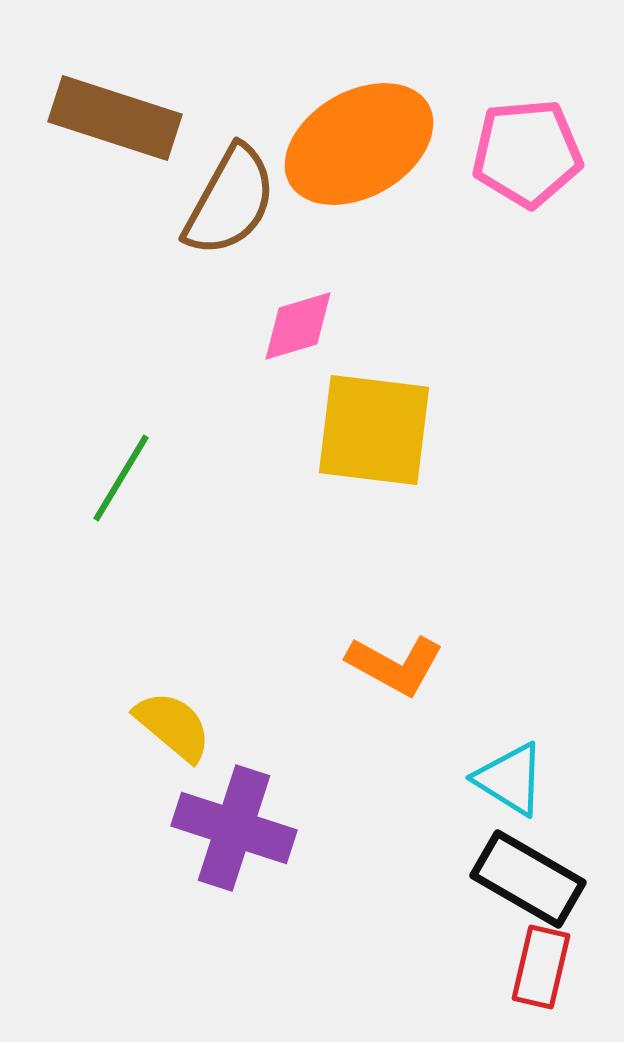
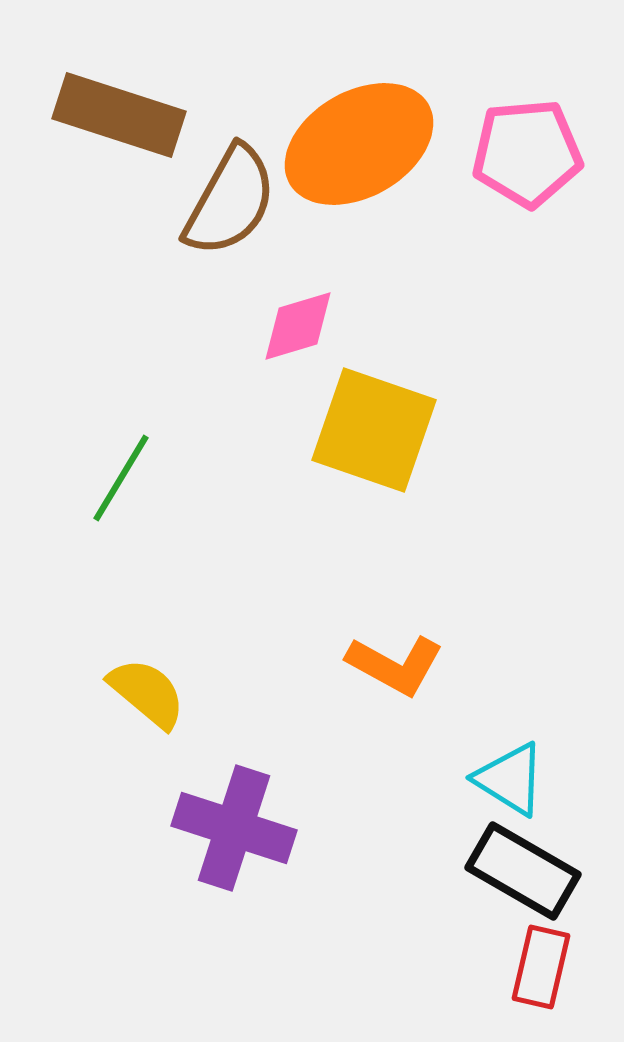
brown rectangle: moved 4 px right, 3 px up
yellow square: rotated 12 degrees clockwise
yellow semicircle: moved 26 px left, 33 px up
black rectangle: moved 5 px left, 8 px up
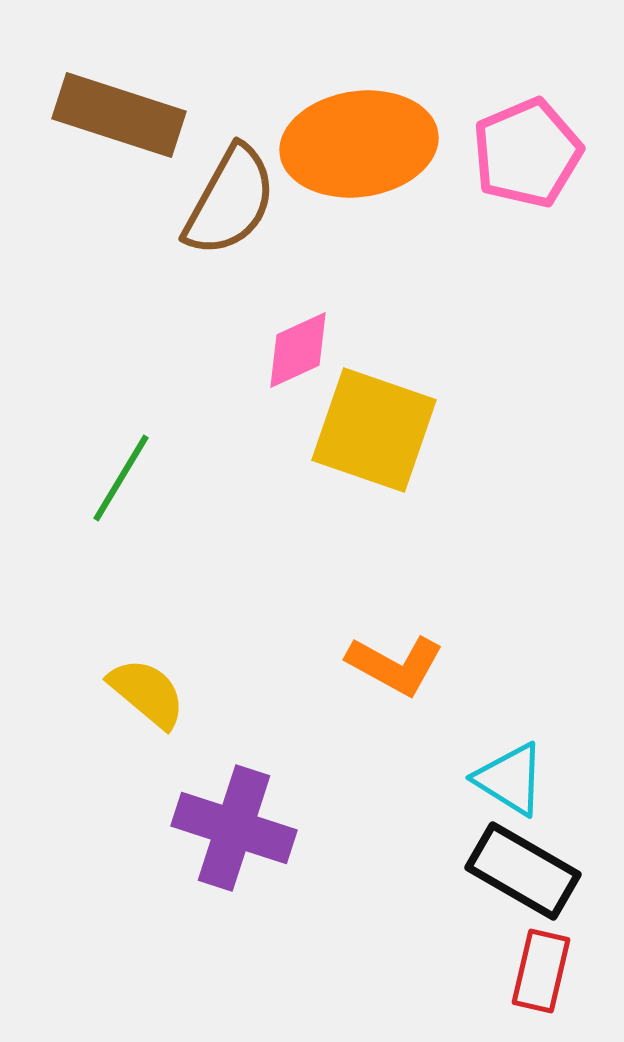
orange ellipse: rotated 22 degrees clockwise
pink pentagon: rotated 18 degrees counterclockwise
pink diamond: moved 24 px down; rotated 8 degrees counterclockwise
red rectangle: moved 4 px down
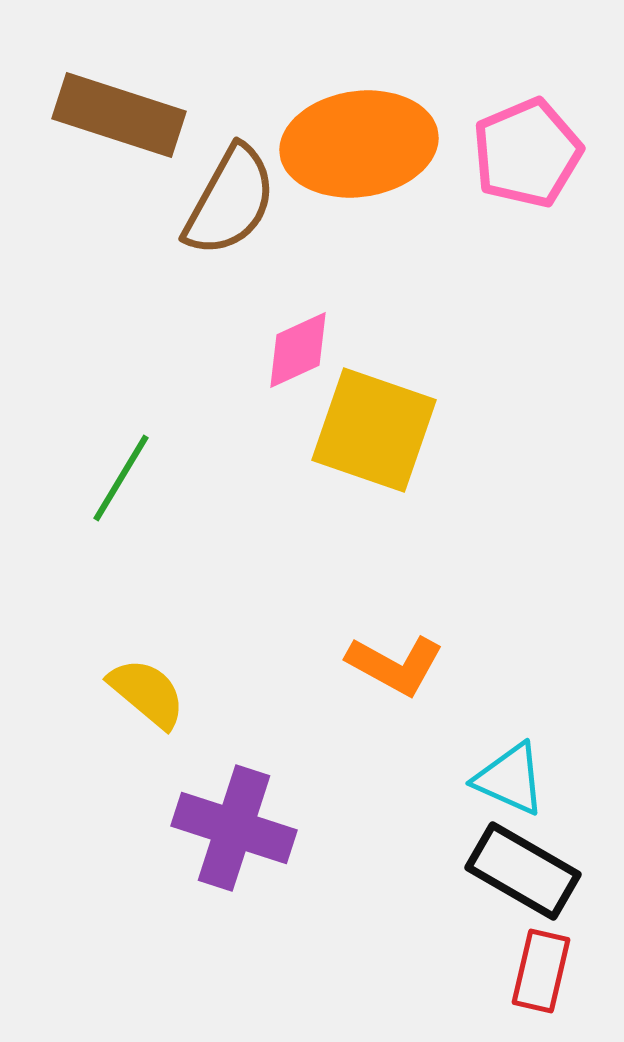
cyan triangle: rotated 8 degrees counterclockwise
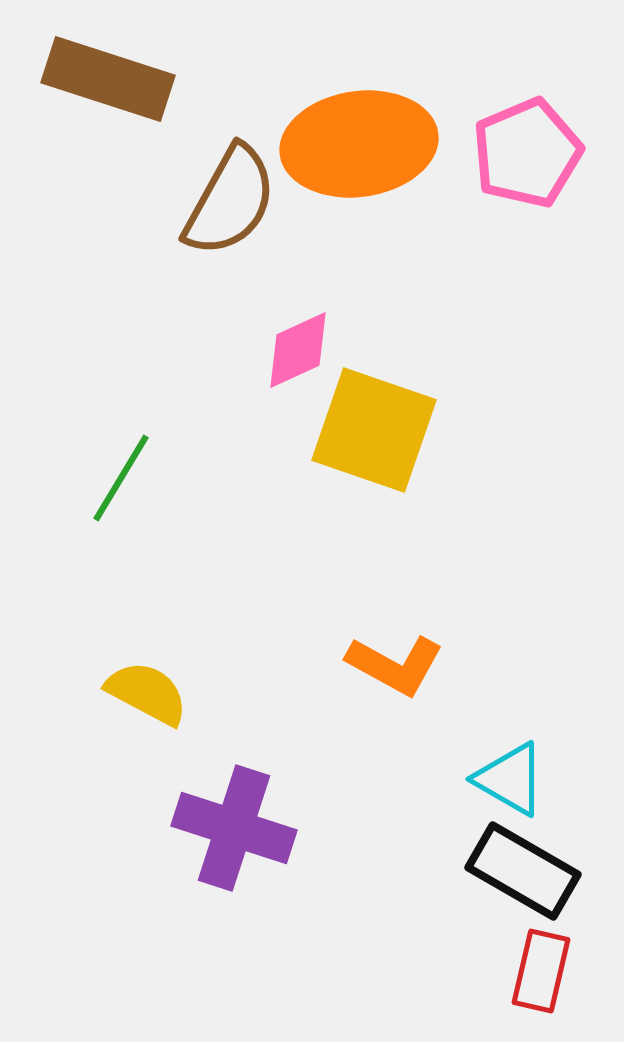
brown rectangle: moved 11 px left, 36 px up
yellow semicircle: rotated 12 degrees counterclockwise
cyan triangle: rotated 6 degrees clockwise
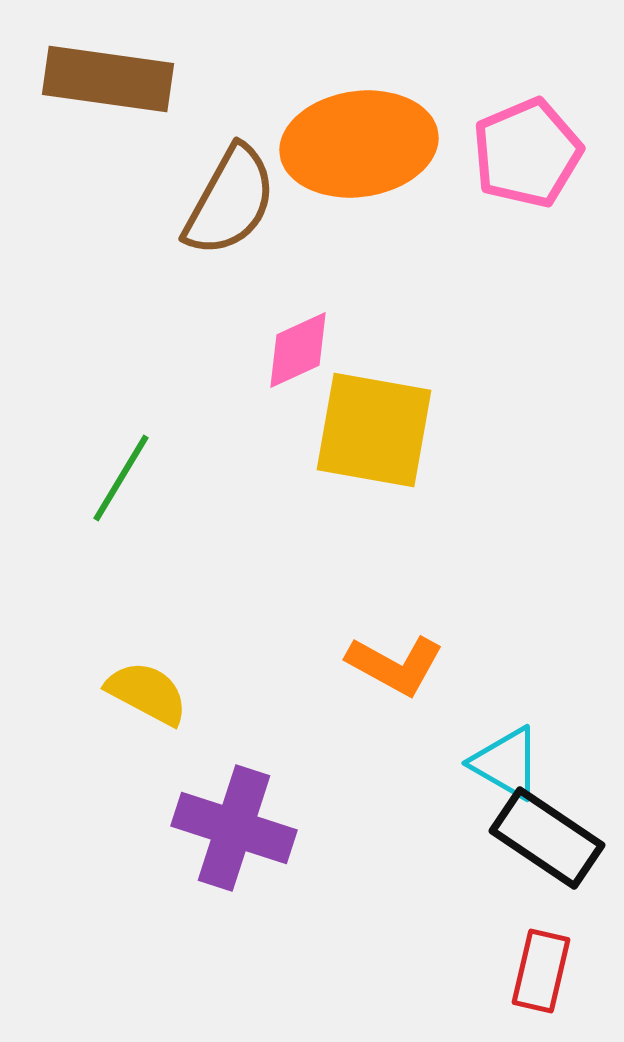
brown rectangle: rotated 10 degrees counterclockwise
yellow square: rotated 9 degrees counterclockwise
cyan triangle: moved 4 px left, 16 px up
black rectangle: moved 24 px right, 33 px up; rotated 4 degrees clockwise
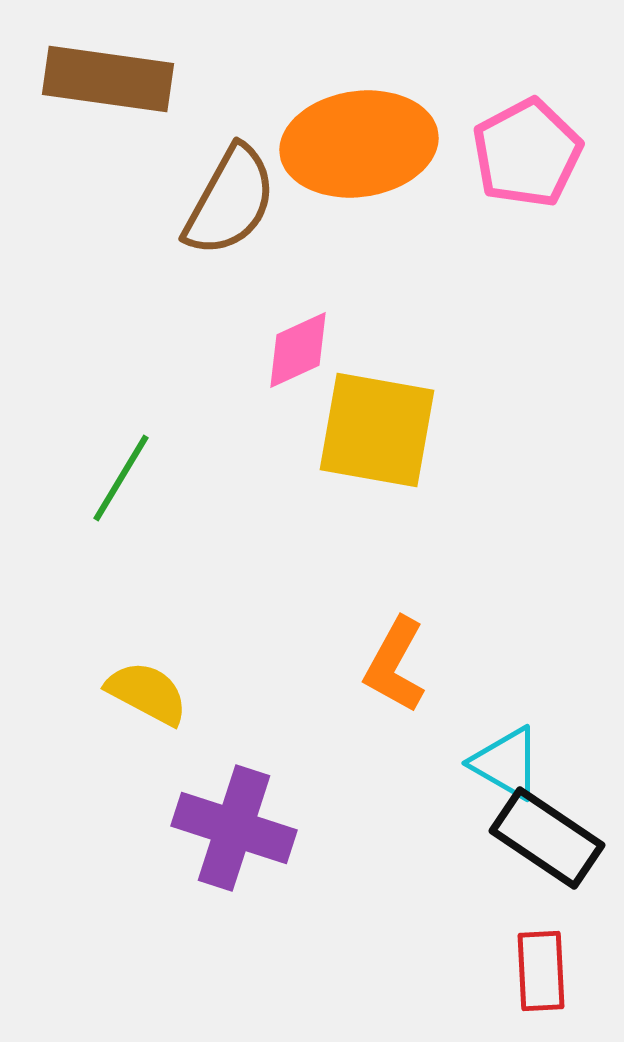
pink pentagon: rotated 5 degrees counterclockwise
yellow square: moved 3 px right
orange L-shape: rotated 90 degrees clockwise
red rectangle: rotated 16 degrees counterclockwise
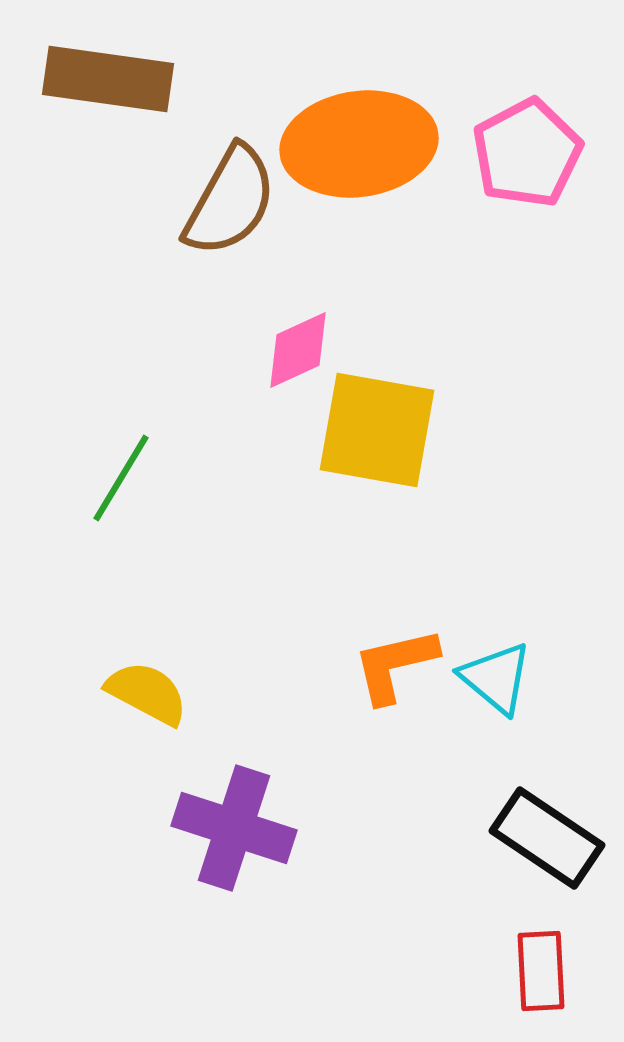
orange L-shape: rotated 48 degrees clockwise
cyan triangle: moved 10 px left, 85 px up; rotated 10 degrees clockwise
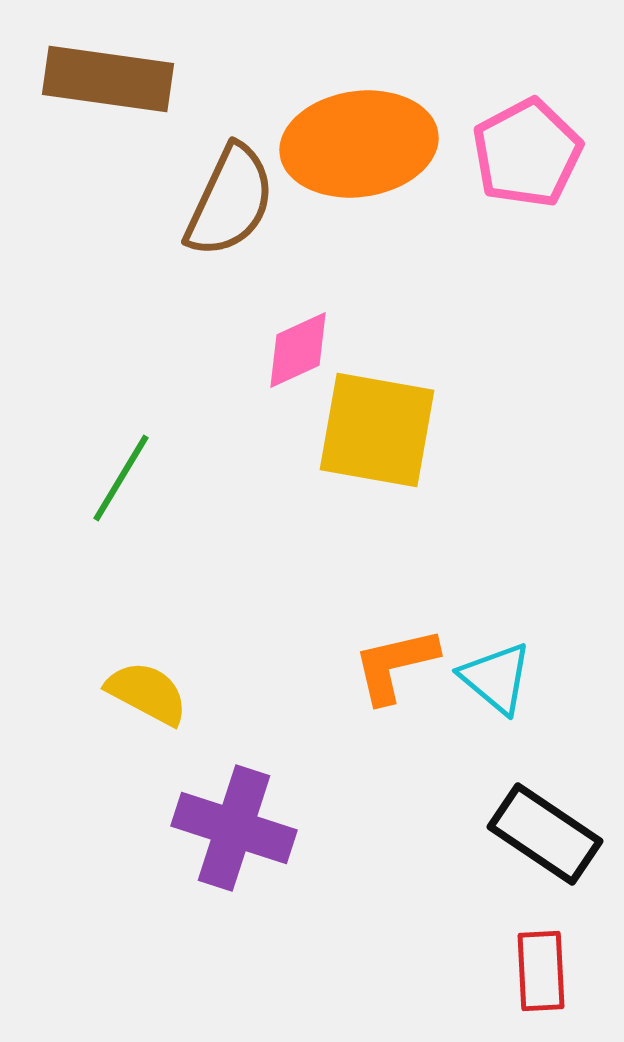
brown semicircle: rotated 4 degrees counterclockwise
black rectangle: moved 2 px left, 4 px up
